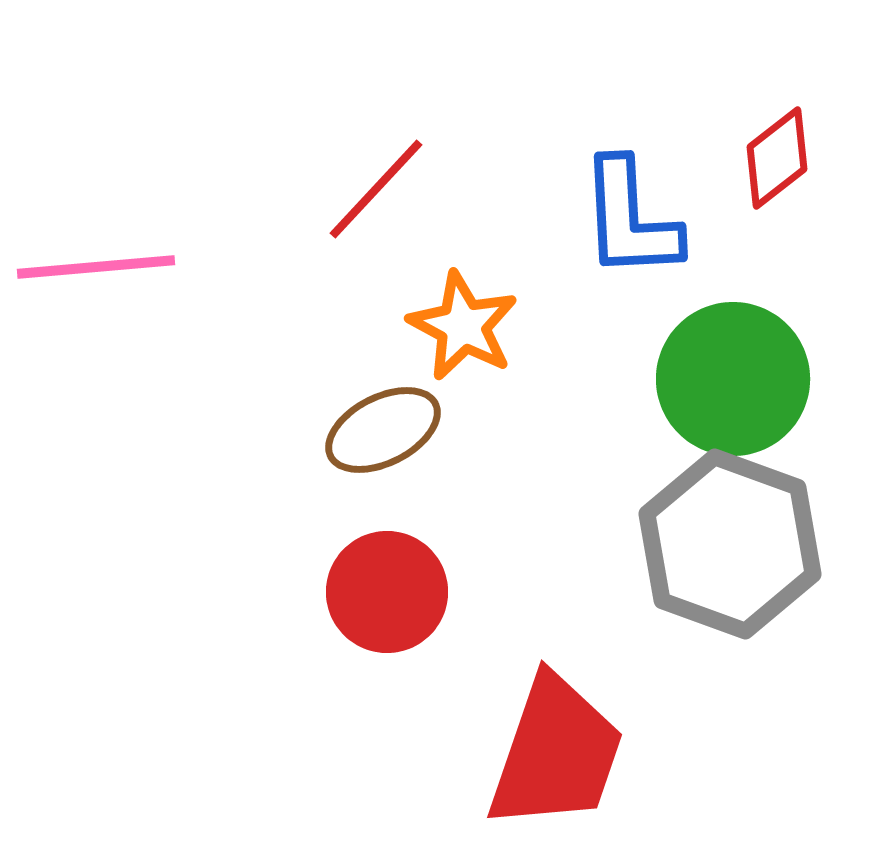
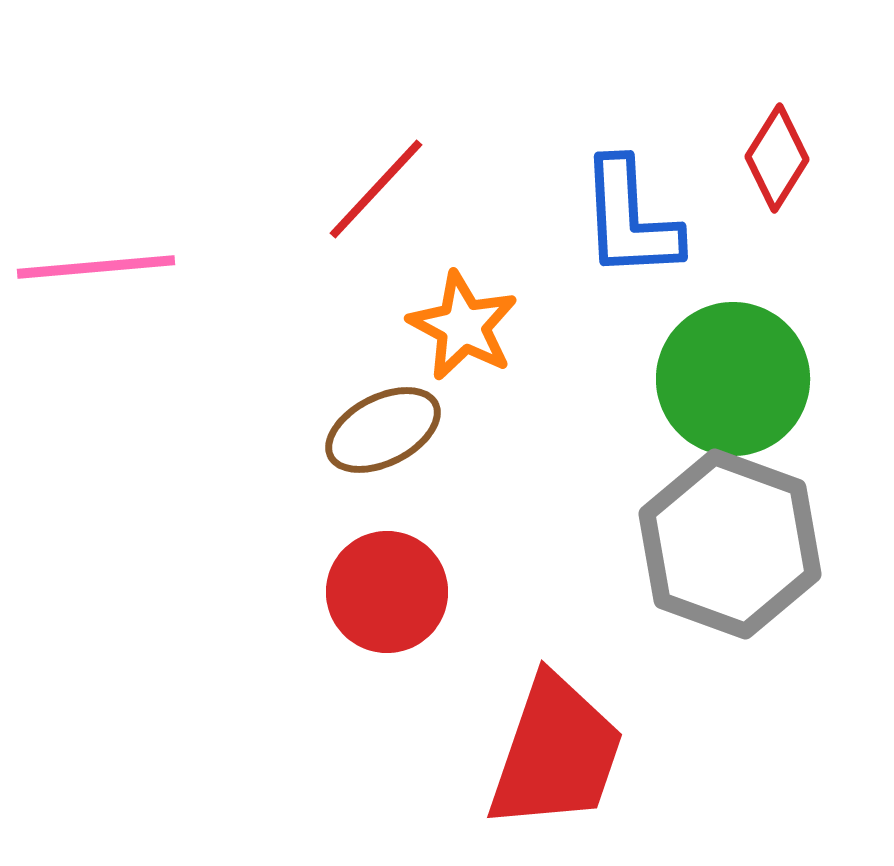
red diamond: rotated 20 degrees counterclockwise
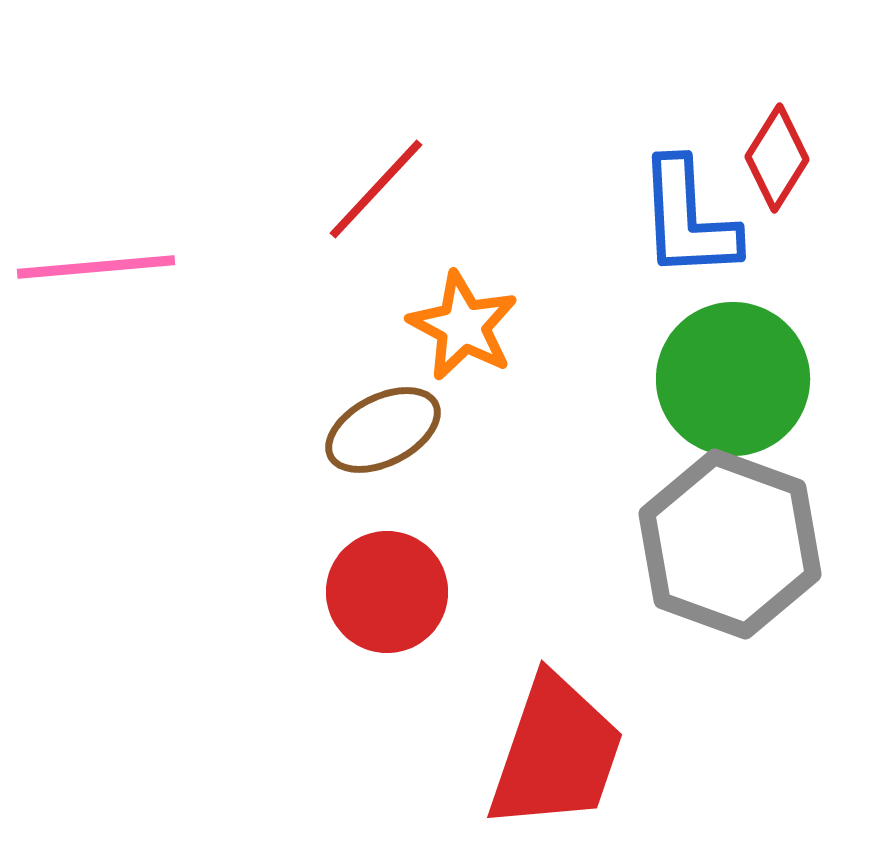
blue L-shape: moved 58 px right
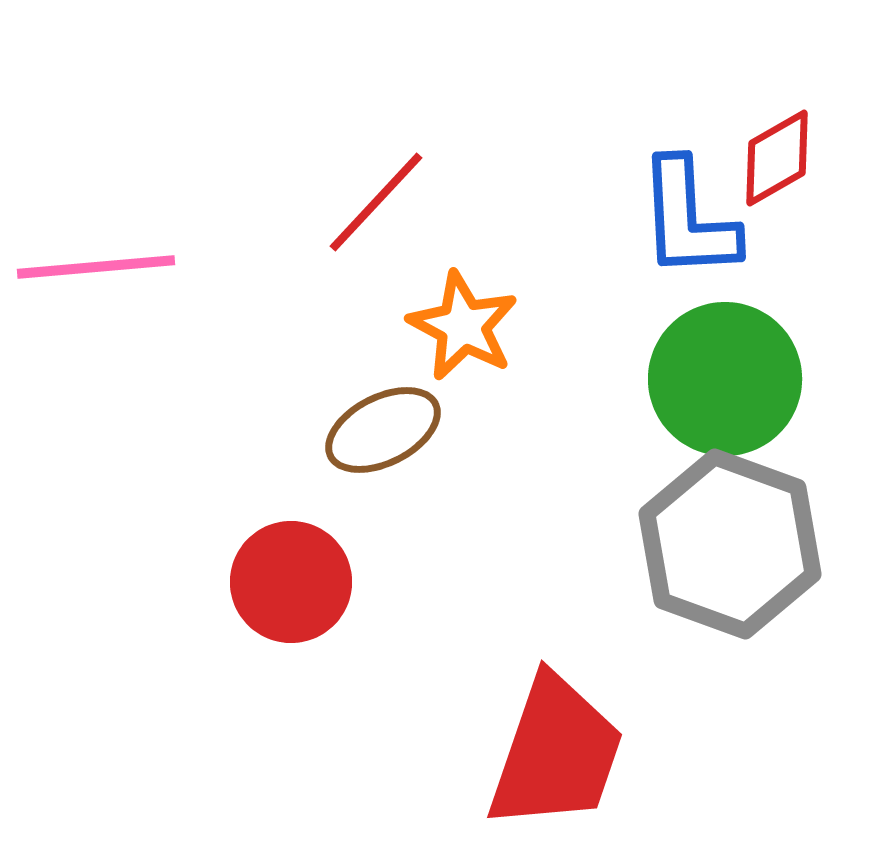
red diamond: rotated 28 degrees clockwise
red line: moved 13 px down
green circle: moved 8 px left
red circle: moved 96 px left, 10 px up
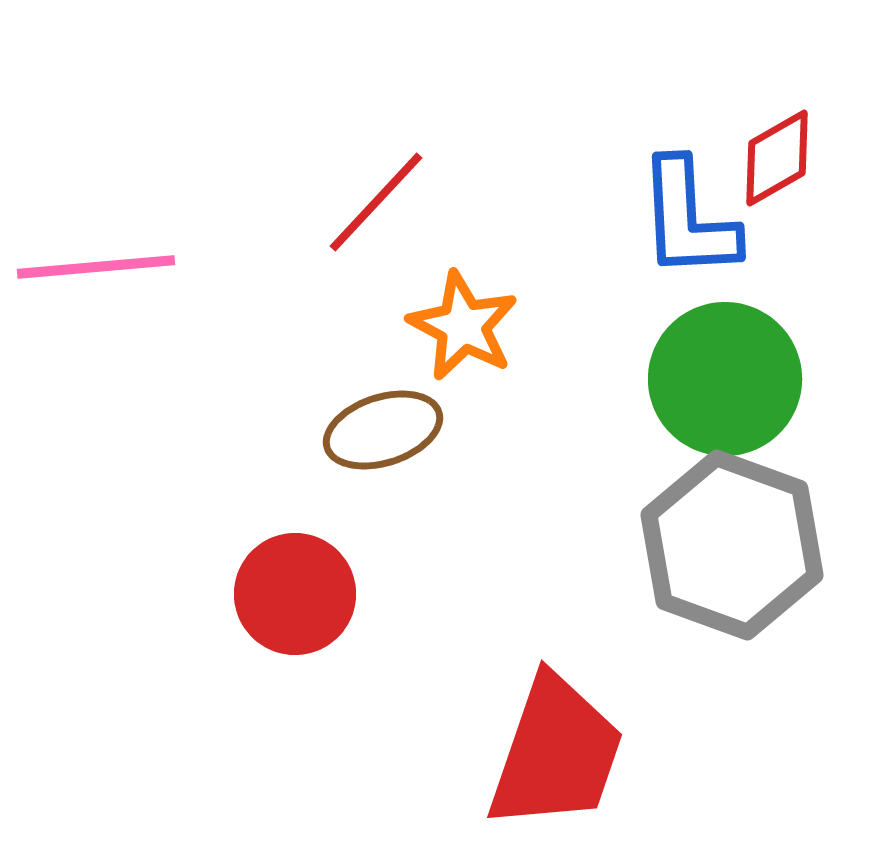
brown ellipse: rotated 9 degrees clockwise
gray hexagon: moved 2 px right, 1 px down
red circle: moved 4 px right, 12 px down
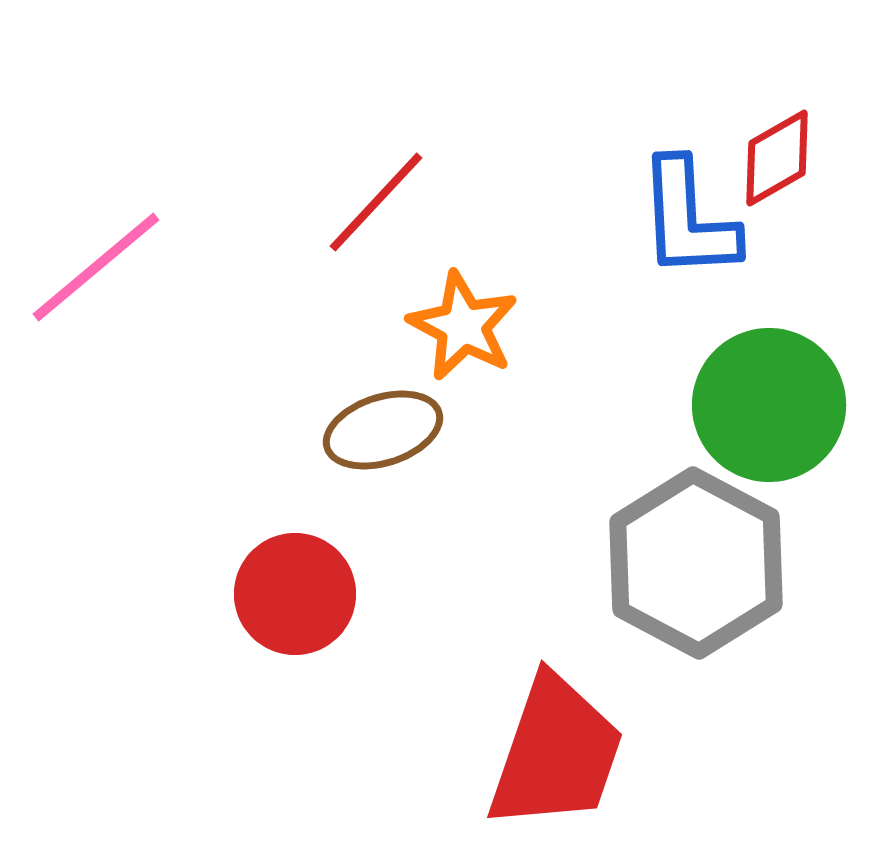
pink line: rotated 35 degrees counterclockwise
green circle: moved 44 px right, 26 px down
gray hexagon: moved 36 px left, 18 px down; rotated 8 degrees clockwise
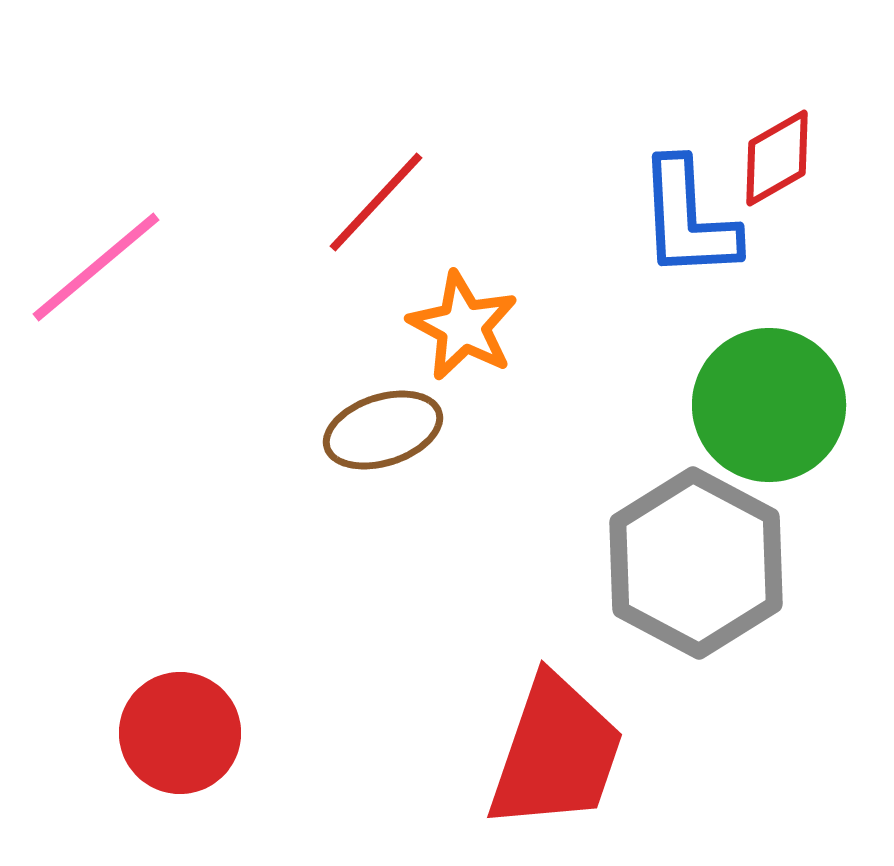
red circle: moved 115 px left, 139 px down
